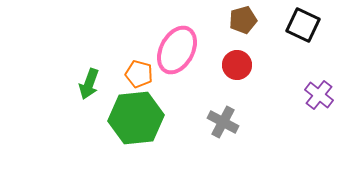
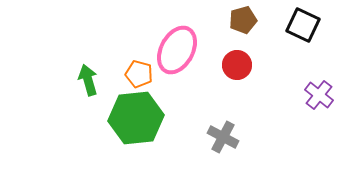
green arrow: moved 1 px left, 4 px up; rotated 144 degrees clockwise
gray cross: moved 15 px down
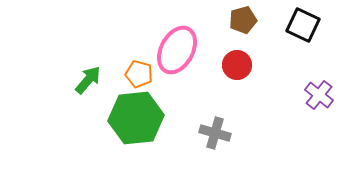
green arrow: rotated 56 degrees clockwise
gray cross: moved 8 px left, 4 px up; rotated 12 degrees counterclockwise
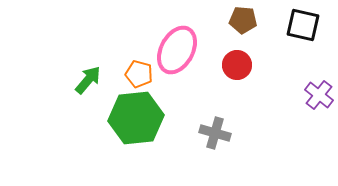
brown pentagon: rotated 20 degrees clockwise
black square: rotated 12 degrees counterclockwise
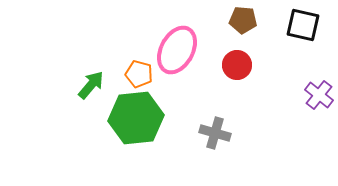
green arrow: moved 3 px right, 5 px down
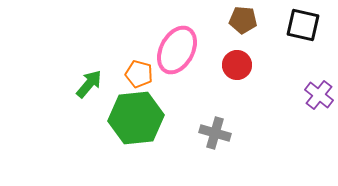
green arrow: moved 2 px left, 1 px up
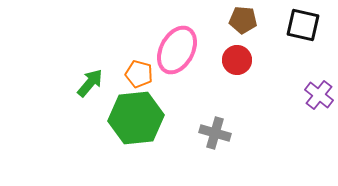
red circle: moved 5 px up
green arrow: moved 1 px right, 1 px up
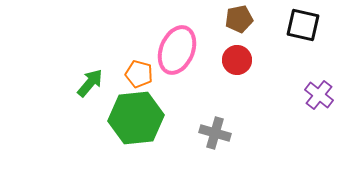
brown pentagon: moved 4 px left, 1 px up; rotated 16 degrees counterclockwise
pink ellipse: rotated 6 degrees counterclockwise
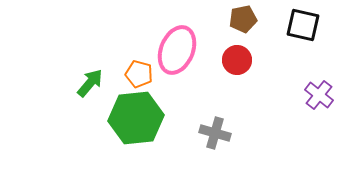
brown pentagon: moved 4 px right
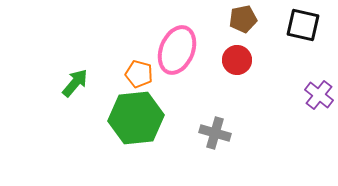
green arrow: moved 15 px left
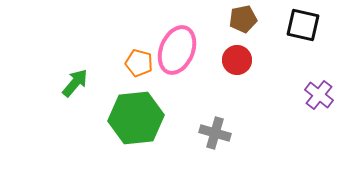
orange pentagon: moved 11 px up
